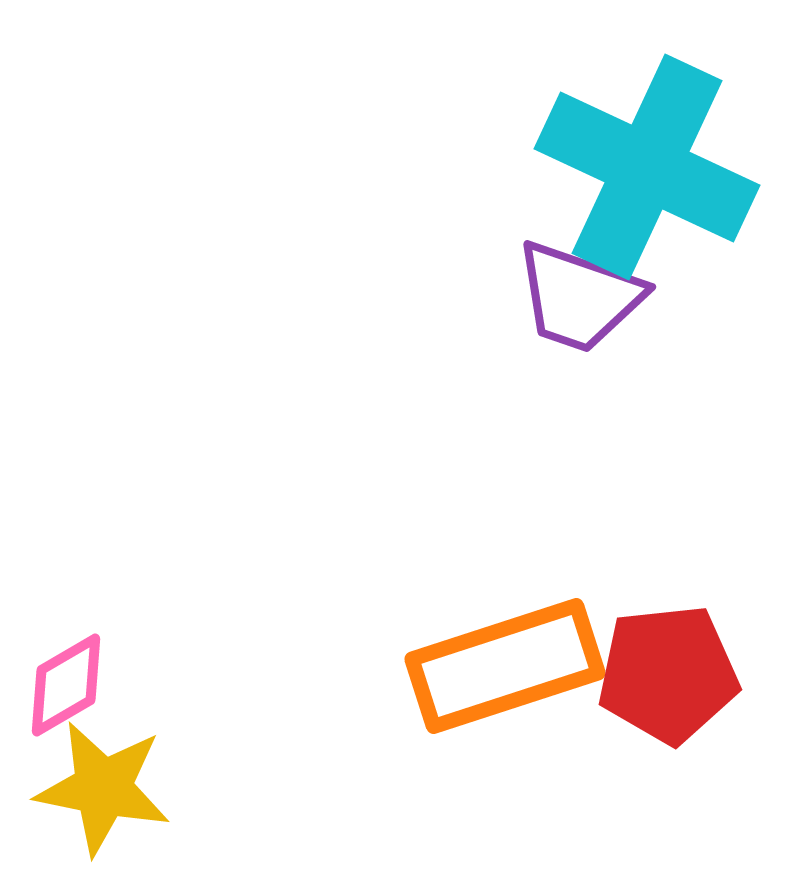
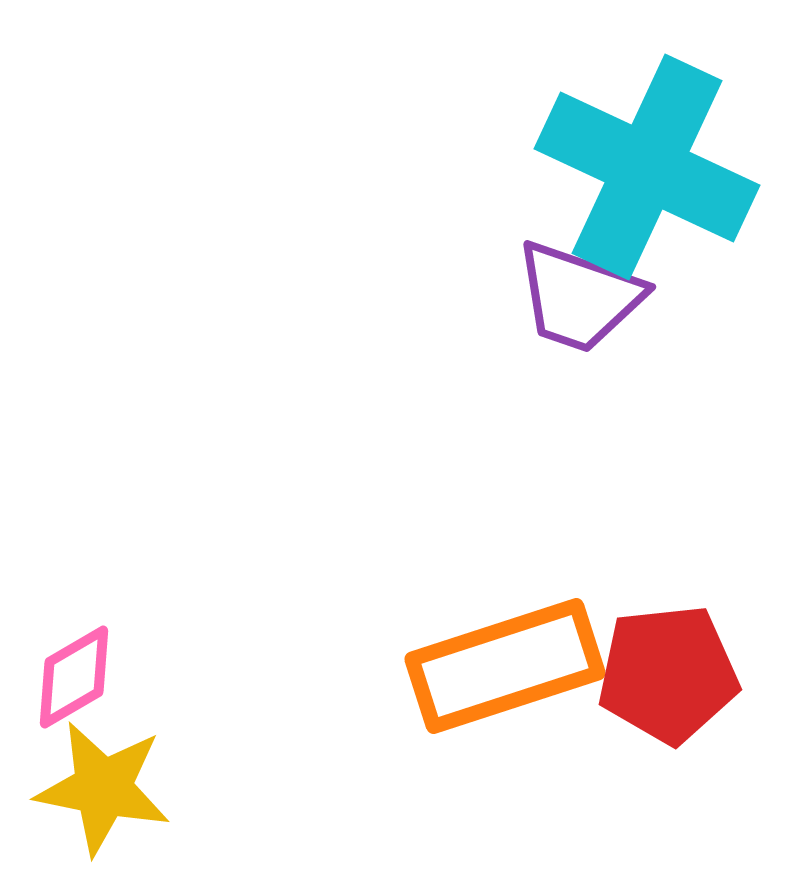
pink diamond: moved 8 px right, 8 px up
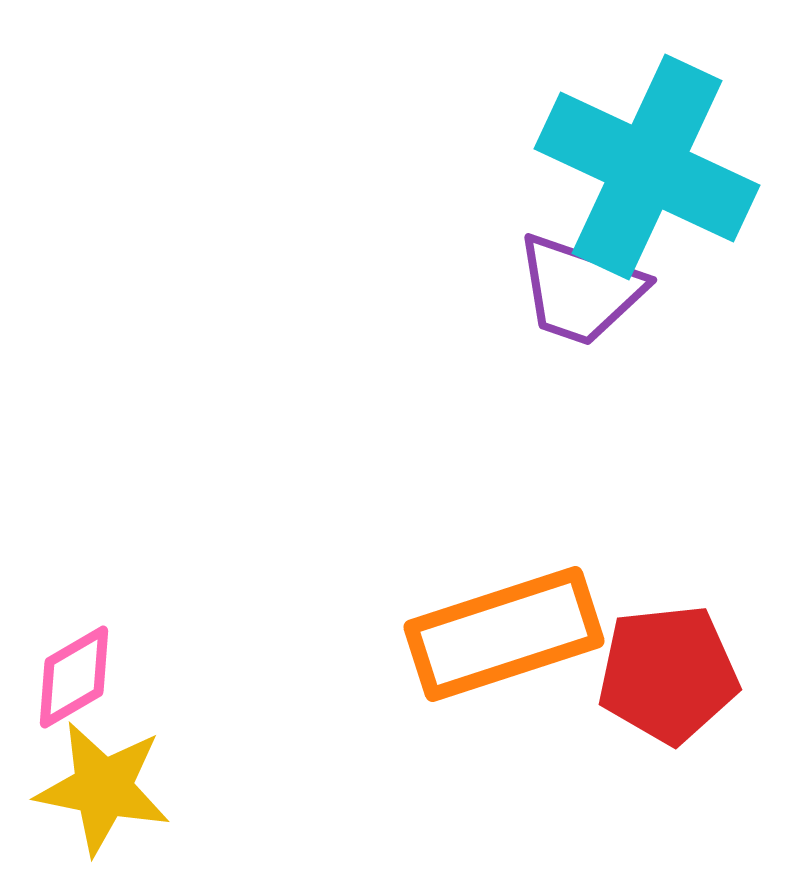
purple trapezoid: moved 1 px right, 7 px up
orange rectangle: moved 1 px left, 32 px up
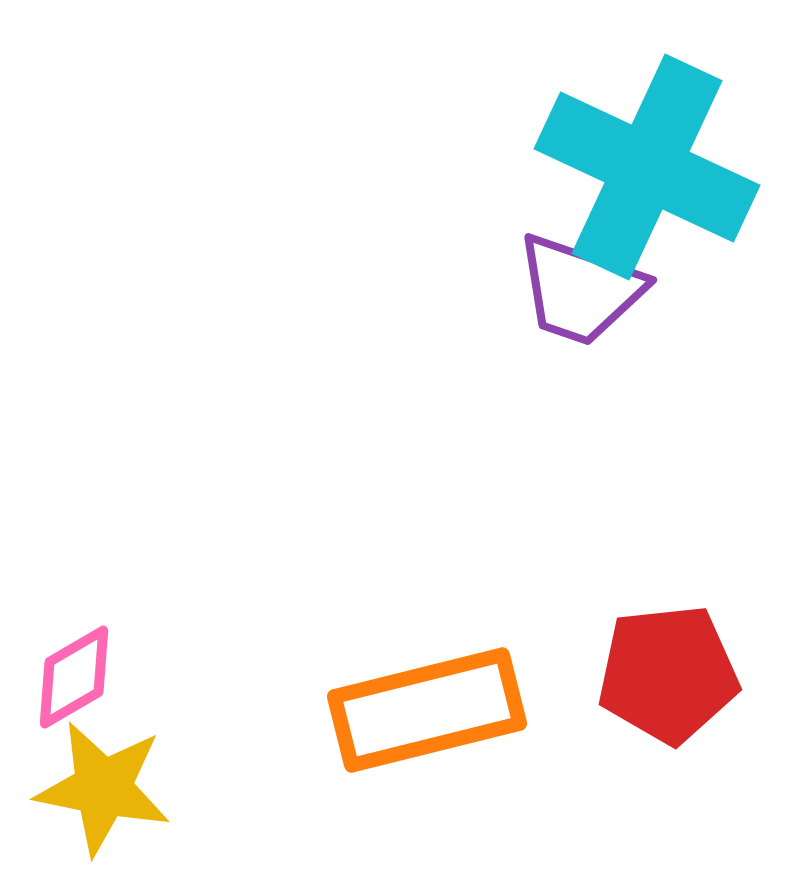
orange rectangle: moved 77 px left, 76 px down; rotated 4 degrees clockwise
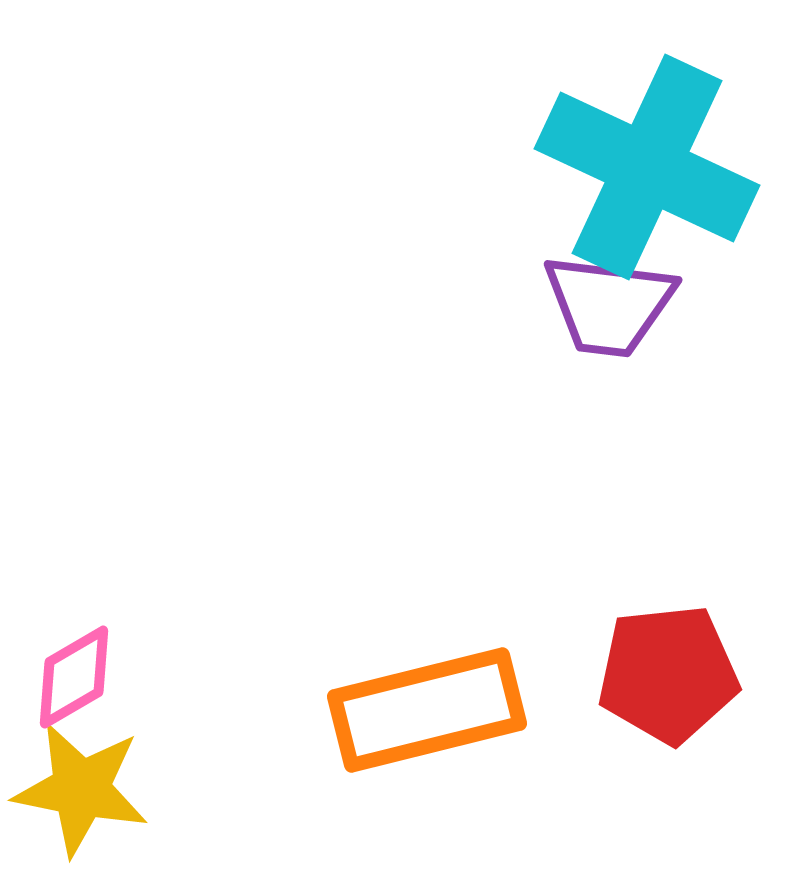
purple trapezoid: moved 29 px right, 15 px down; rotated 12 degrees counterclockwise
yellow star: moved 22 px left, 1 px down
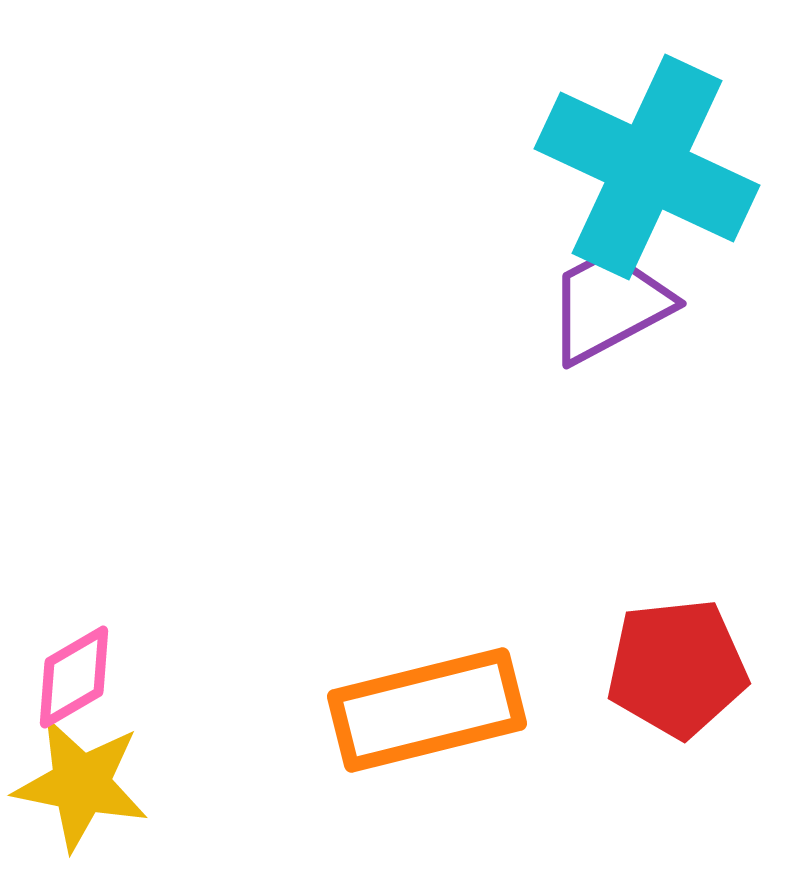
purple trapezoid: rotated 145 degrees clockwise
red pentagon: moved 9 px right, 6 px up
yellow star: moved 5 px up
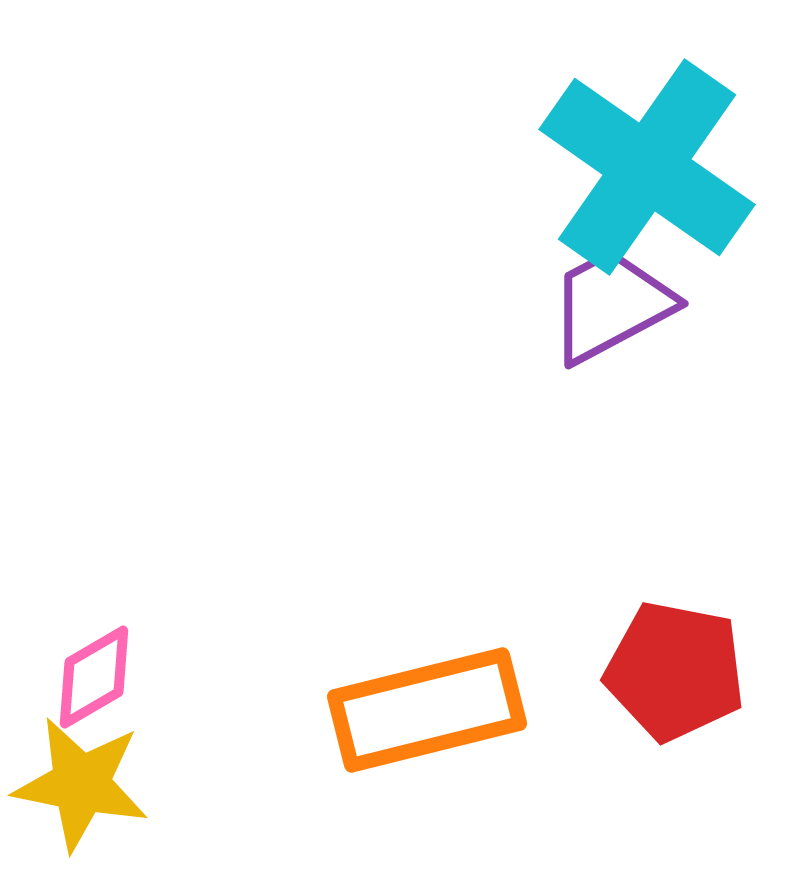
cyan cross: rotated 10 degrees clockwise
purple trapezoid: moved 2 px right
red pentagon: moved 2 px left, 3 px down; rotated 17 degrees clockwise
pink diamond: moved 20 px right
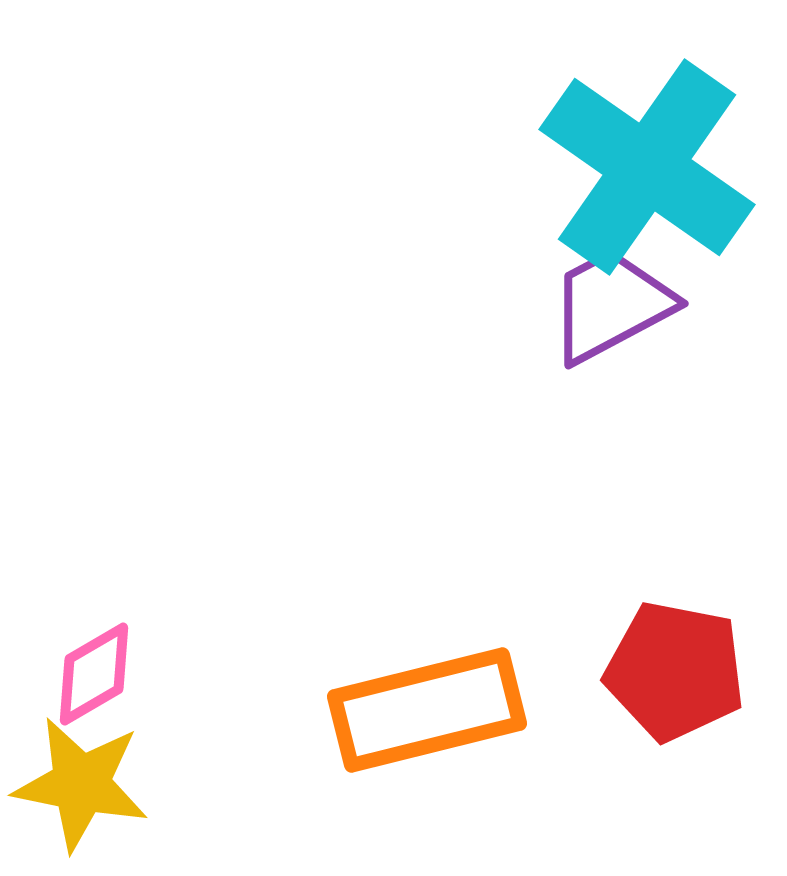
pink diamond: moved 3 px up
